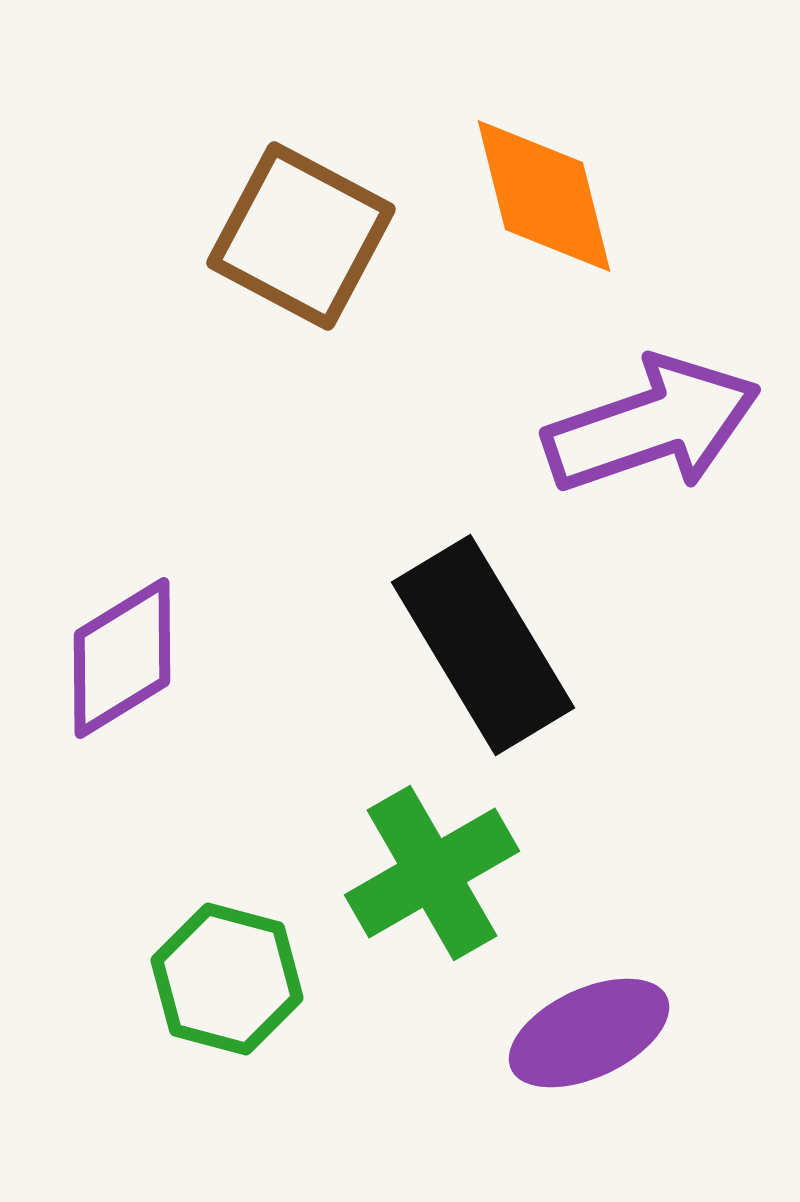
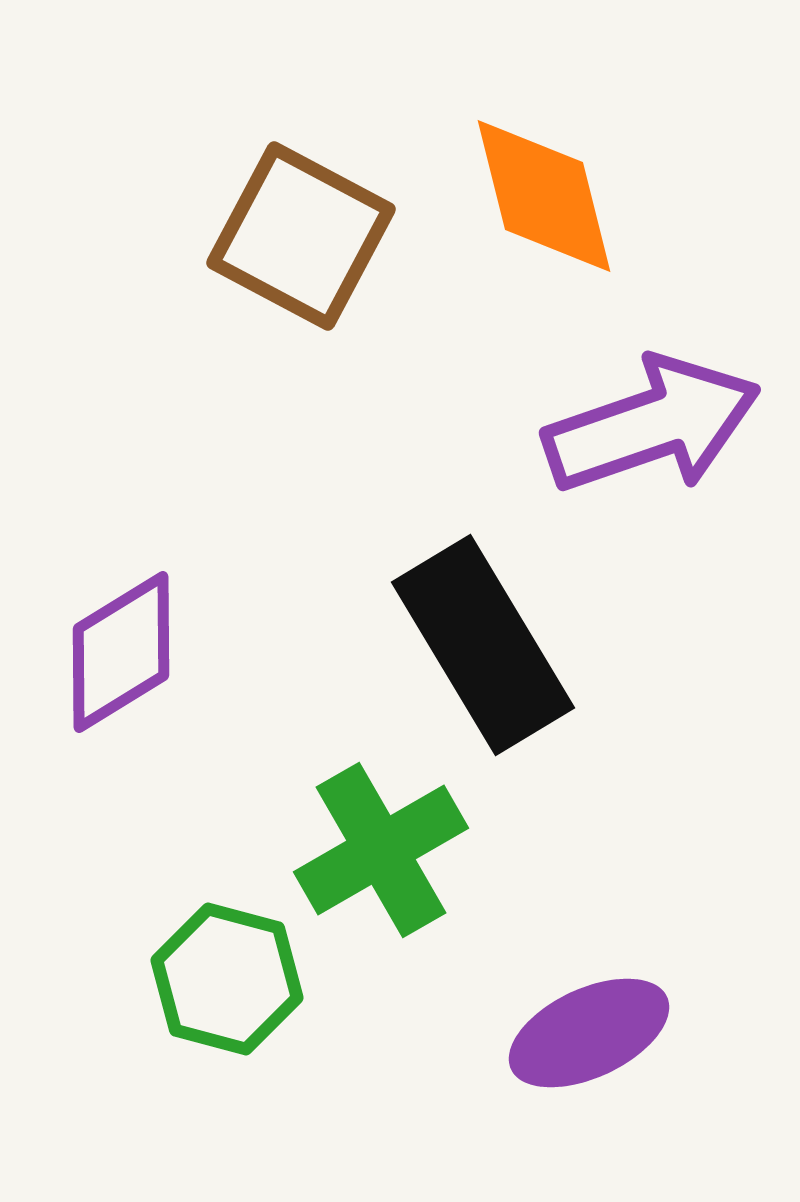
purple diamond: moved 1 px left, 6 px up
green cross: moved 51 px left, 23 px up
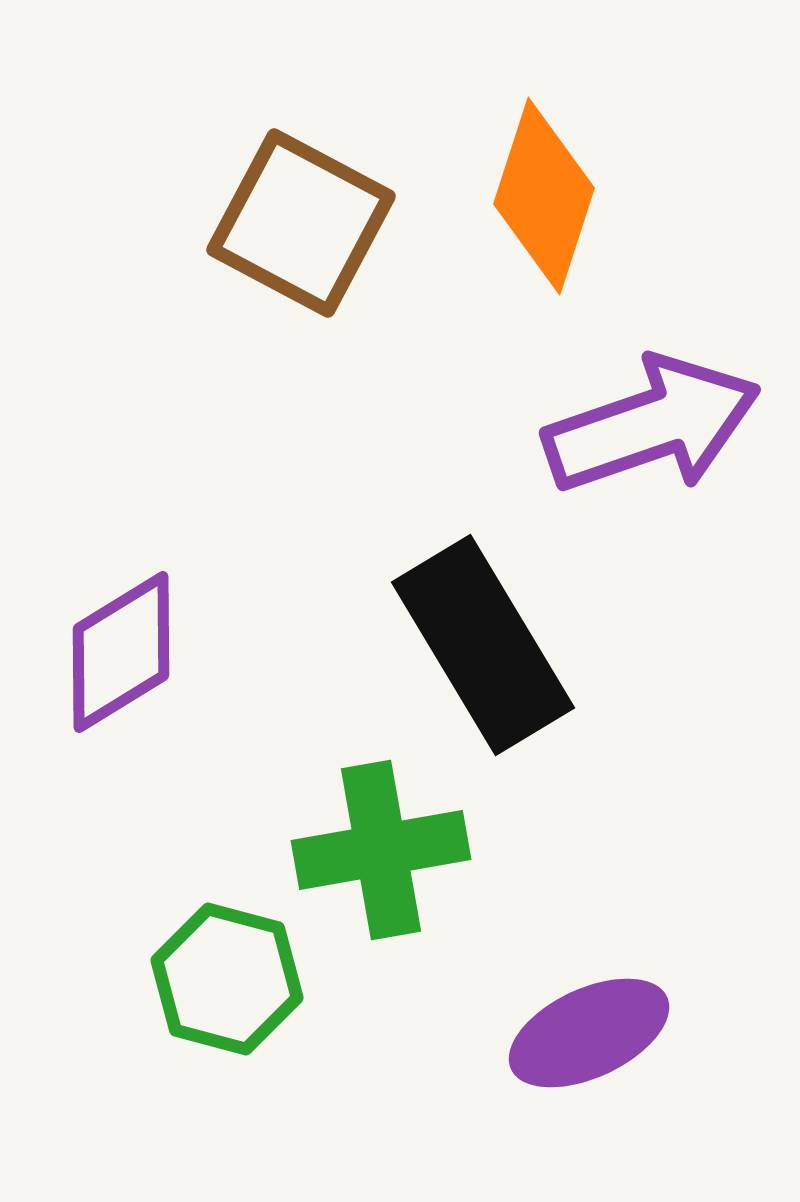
orange diamond: rotated 32 degrees clockwise
brown square: moved 13 px up
green cross: rotated 20 degrees clockwise
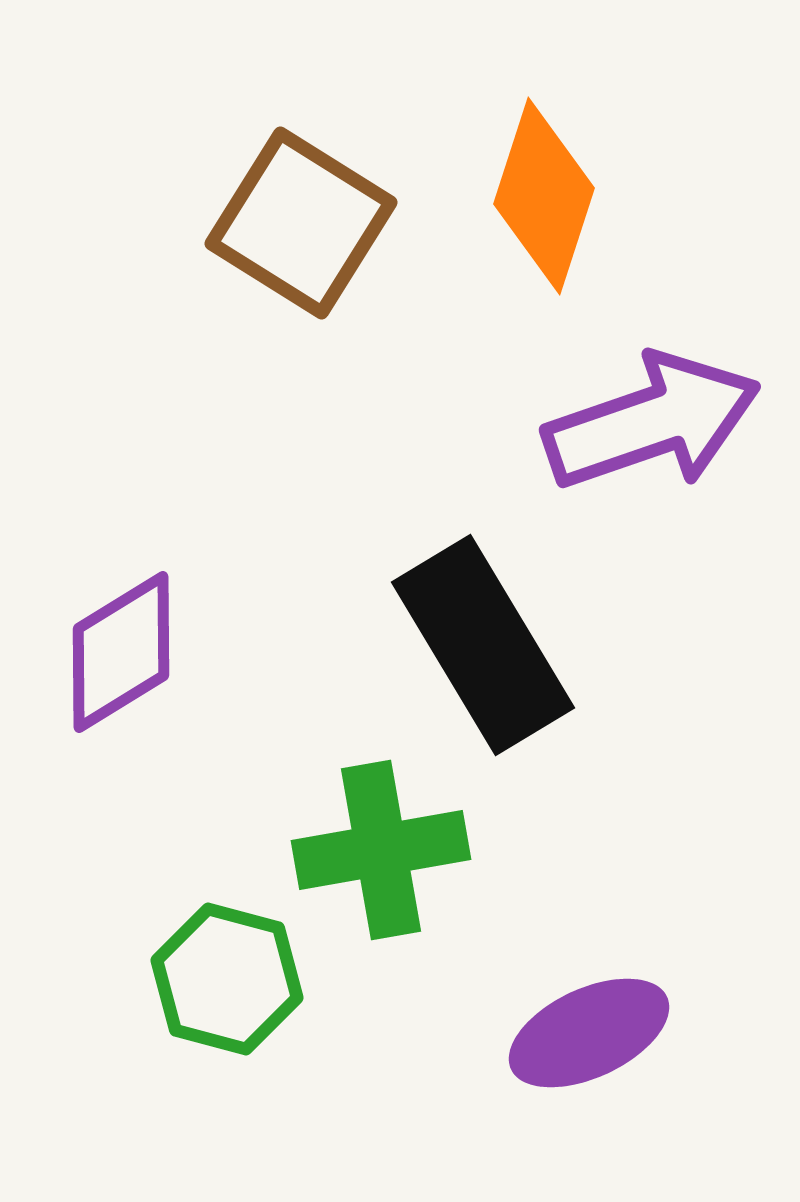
brown square: rotated 4 degrees clockwise
purple arrow: moved 3 px up
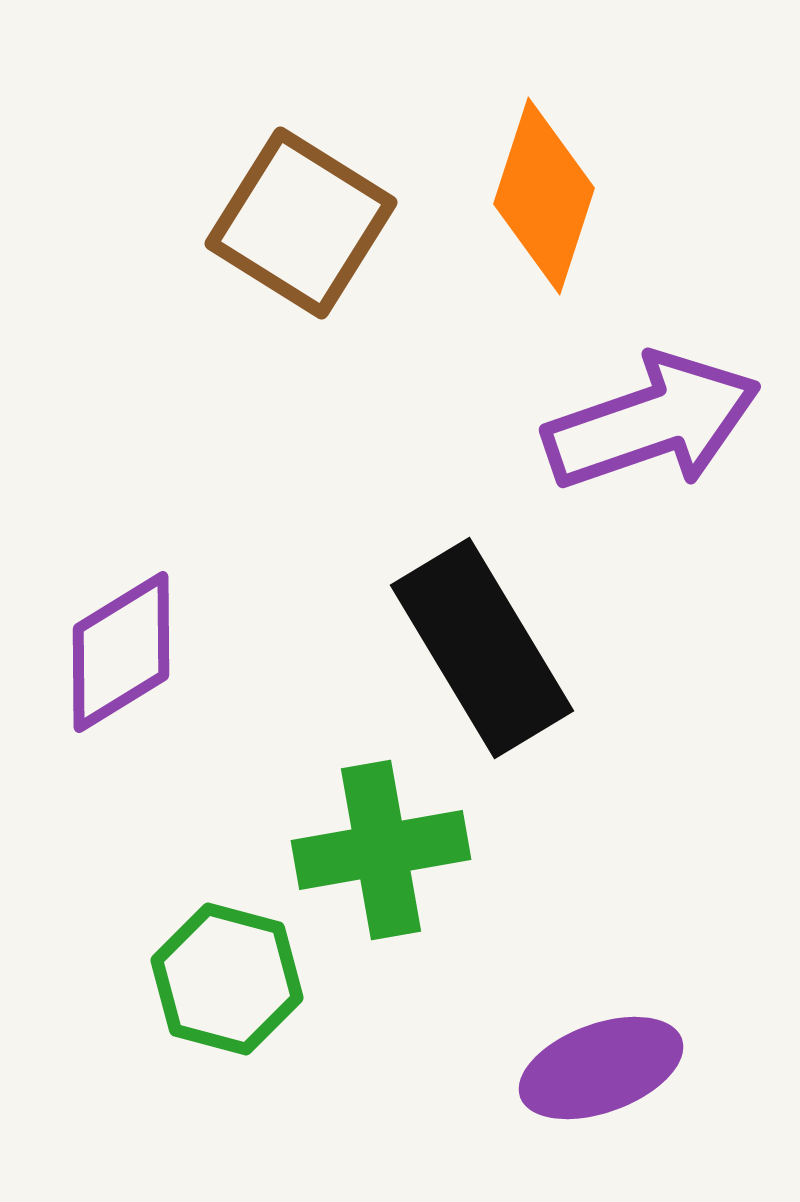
black rectangle: moved 1 px left, 3 px down
purple ellipse: moved 12 px right, 35 px down; rotated 5 degrees clockwise
